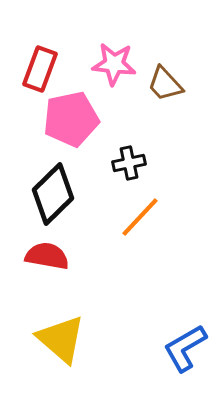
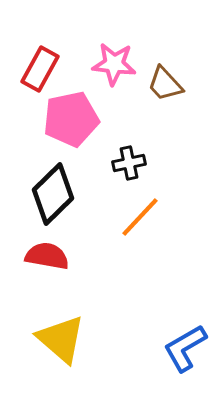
red rectangle: rotated 9 degrees clockwise
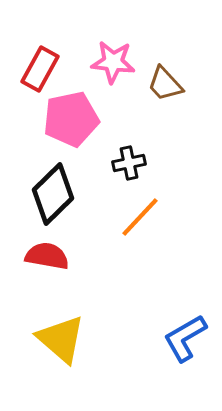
pink star: moved 1 px left, 2 px up
blue L-shape: moved 10 px up
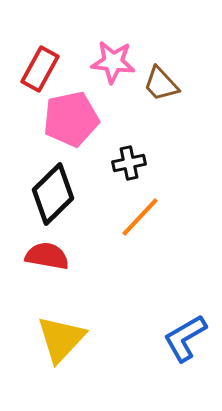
brown trapezoid: moved 4 px left
yellow triangle: rotated 32 degrees clockwise
